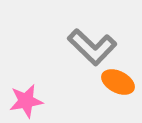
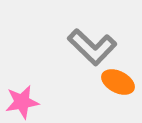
pink star: moved 4 px left, 1 px down
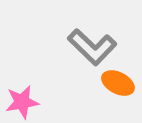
orange ellipse: moved 1 px down
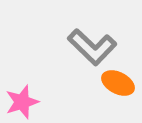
pink star: rotated 8 degrees counterclockwise
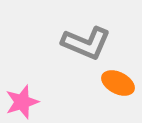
gray L-shape: moved 6 px left, 4 px up; rotated 21 degrees counterclockwise
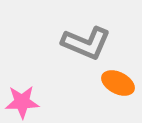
pink star: rotated 16 degrees clockwise
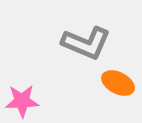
pink star: moved 1 px up
